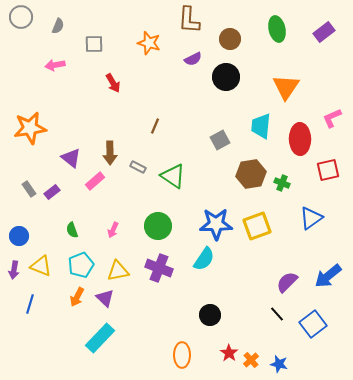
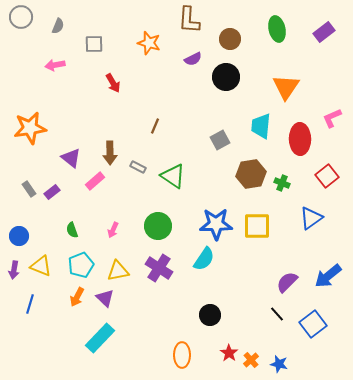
red square at (328, 170): moved 1 px left, 6 px down; rotated 25 degrees counterclockwise
yellow square at (257, 226): rotated 20 degrees clockwise
purple cross at (159, 268): rotated 12 degrees clockwise
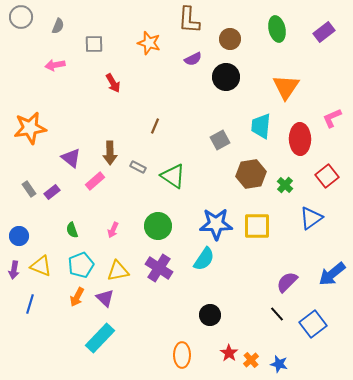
green cross at (282, 183): moved 3 px right, 2 px down; rotated 21 degrees clockwise
blue arrow at (328, 276): moved 4 px right, 2 px up
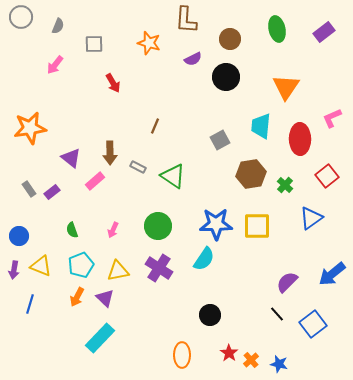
brown L-shape at (189, 20): moved 3 px left
pink arrow at (55, 65): rotated 42 degrees counterclockwise
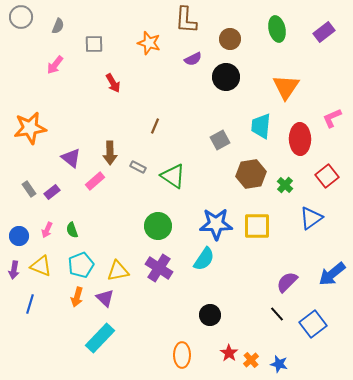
pink arrow at (113, 230): moved 66 px left
orange arrow at (77, 297): rotated 12 degrees counterclockwise
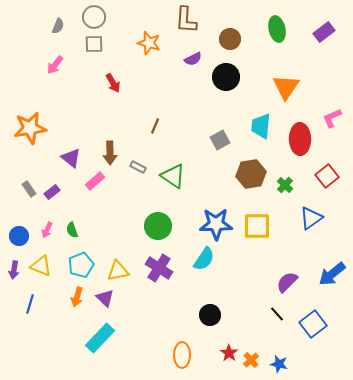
gray circle at (21, 17): moved 73 px right
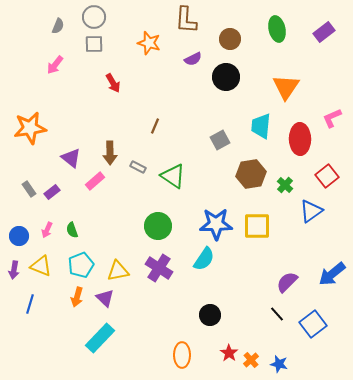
blue triangle at (311, 218): moved 7 px up
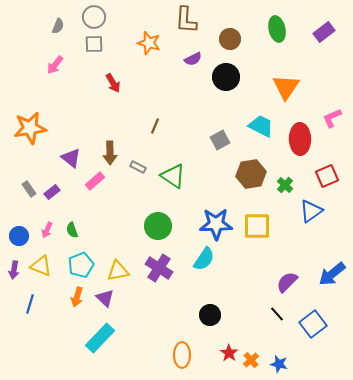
cyan trapezoid at (261, 126): rotated 112 degrees clockwise
red square at (327, 176): rotated 15 degrees clockwise
